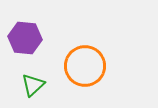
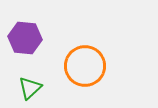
green triangle: moved 3 px left, 3 px down
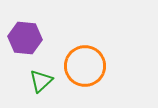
green triangle: moved 11 px right, 7 px up
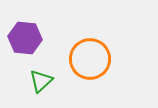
orange circle: moved 5 px right, 7 px up
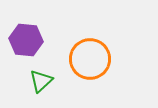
purple hexagon: moved 1 px right, 2 px down
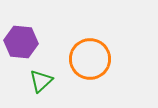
purple hexagon: moved 5 px left, 2 px down
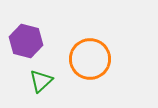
purple hexagon: moved 5 px right, 1 px up; rotated 8 degrees clockwise
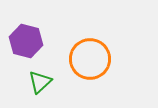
green triangle: moved 1 px left, 1 px down
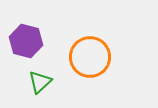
orange circle: moved 2 px up
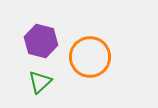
purple hexagon: moved 15 px right
